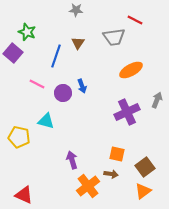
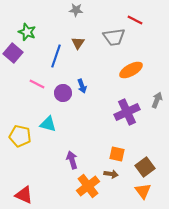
cyan triangle: moved 2 px right, 3 px down
yellow pentagon: moved 1 px right, 1 px up
orange triangle: rotated 30 degrees counterclockwise
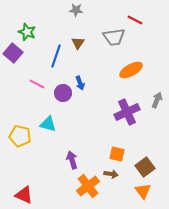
blue arrow: moved 2 px left, 3 px up
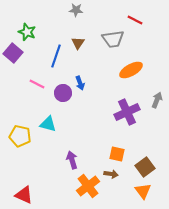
gray trapezoid: moved 1 px left, 2 px down
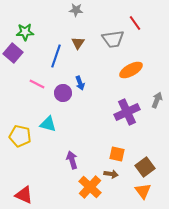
red line: moved 3 px down; rotated 28 degrees clockwise
green star: moved 2 px left; rotated 24 degrees counterclockwise
orange cross: moved 2 px right, 1 px down; rotated 10 degrees counterclockwise
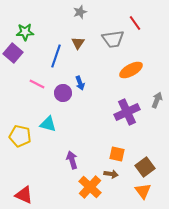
gray star: moved 4 px right, 2 px down; rotated 24 degrees counterclockwise
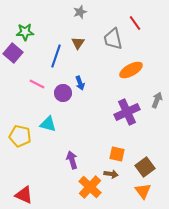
gray trapezoid: rotated 85 degrees clockwise
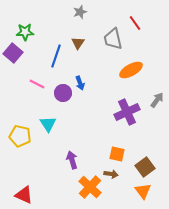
gray arrow: rotated 14 degrees clockwise
cyan triangle: rotated 42 degrees clockwise
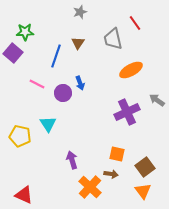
gray arrow: rotated 91 degrees counterclockwise
